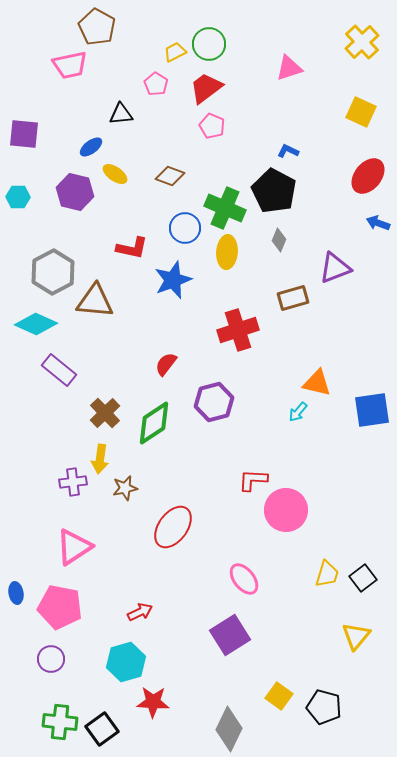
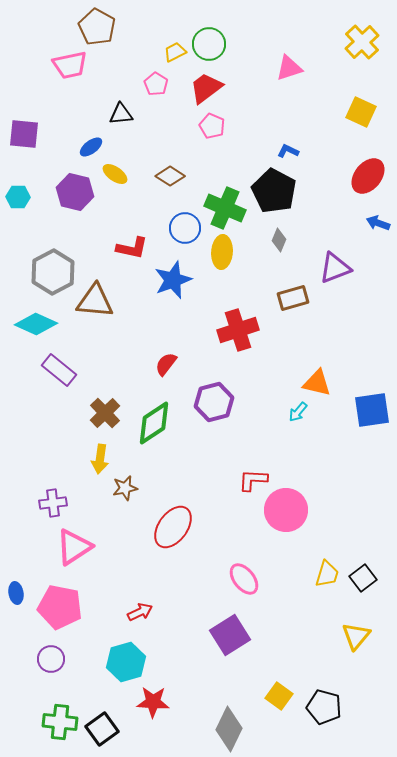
brown diamond at (170, 176): rotated 12 degrees clockwise
yellow ellipse at (227, 252): moved 5 px left
purple cross at (73, 482): moved 20 px left, 21 px down
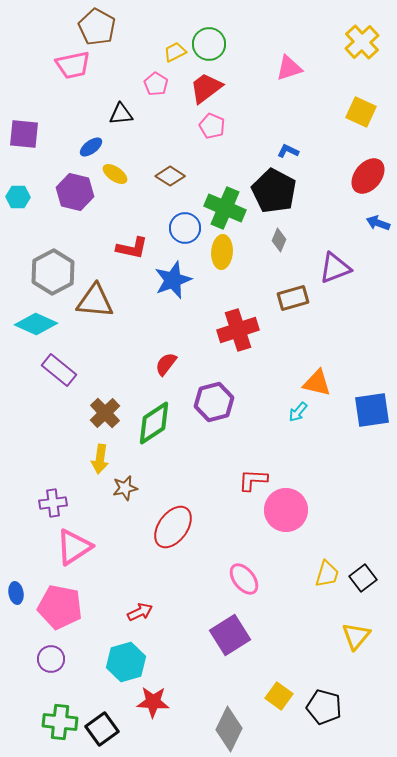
pink trapezoid at (70, 65): moved 3 px right
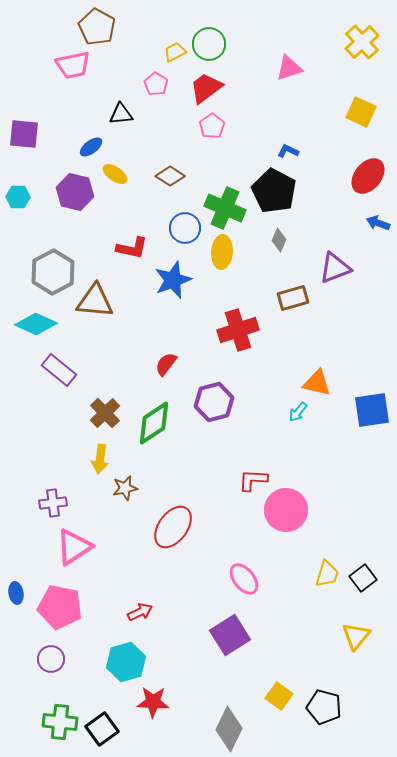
pink pentagon at (212, 126): rotated 15 degrees clockwise
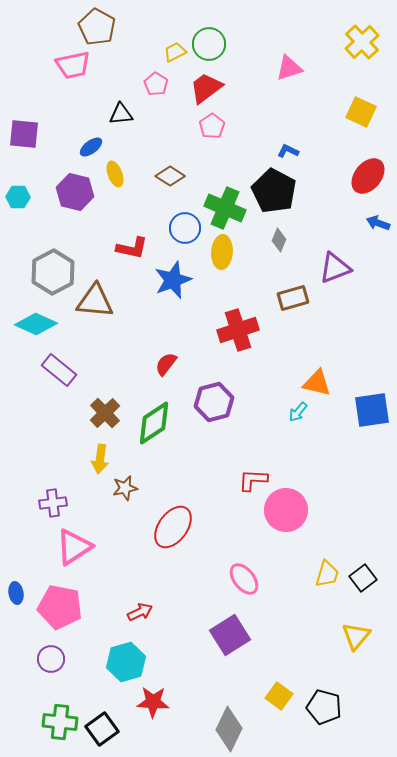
yellow ellipse at (115, 174): rotated 35 degrees clockwise
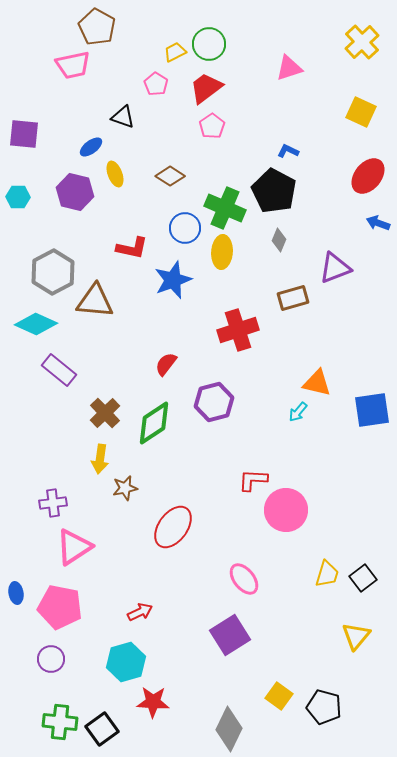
black triangle at (121, 114): moved 2 px right, 3 px down; rotated 25 degrees clockwise
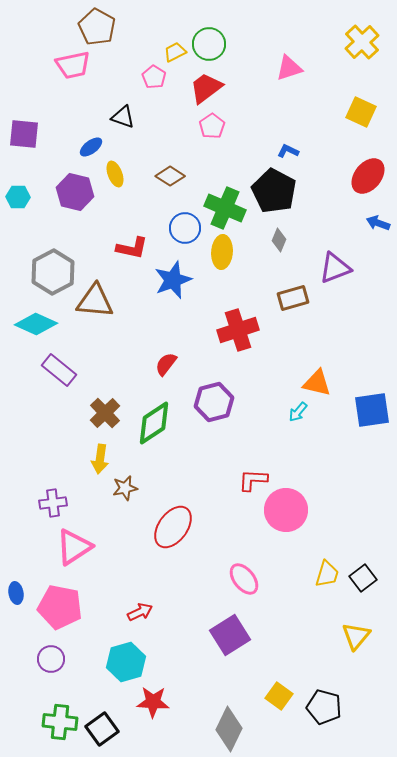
pink pentagon at (156, 84): moved 2 px left, 7 px up
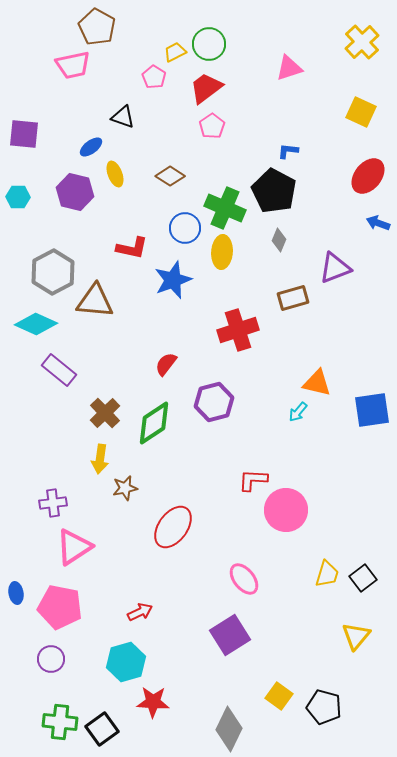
blue L-shape at (288, 151): rotated 20 degrees counterclockwise
